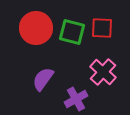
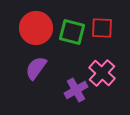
pink cross: moved 1 px left, 1 px down
purple semicircle: moved 7 px left, 11 px up
purple cross: moved 9 px up
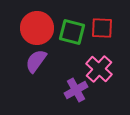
red circle: moved 1 px right
purple semicircle: moved 7 px up
pink cross: moved 3 px left, 4 px up
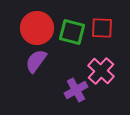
pink cross: moved 2 px right, 2 px down
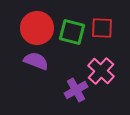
purple semicircle: rotated 75 degrees clockwise
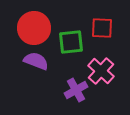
red circle: moved 3 px left
green square: moved 1 px left, 10 px down; rotated 20 degrees counterclockwise
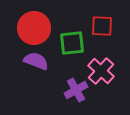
red square: moved 2 px up
green square: moved 1 px right, 1 px down
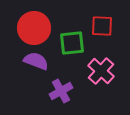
purple cross: moved 15 px left, 1 px down
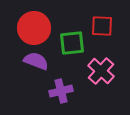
purple cross: rotated 15 degrees clockwise
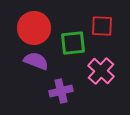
green square: moved 1 px right
